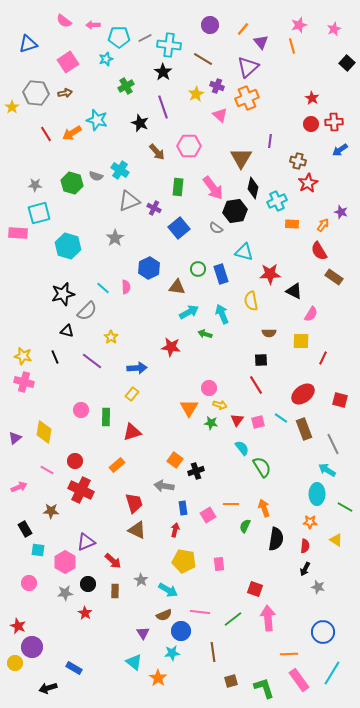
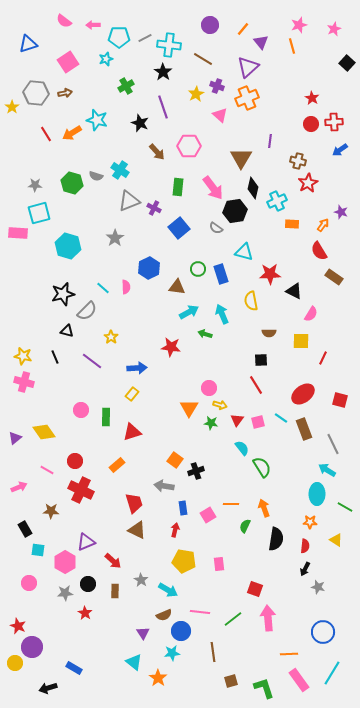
yellow diamond at (44, 432): rotated 45 degrees counterclockwise
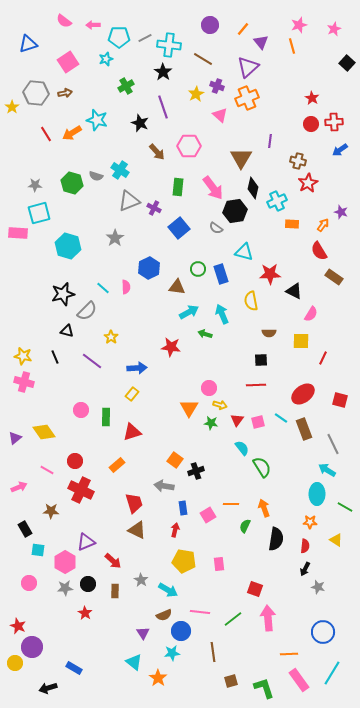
red line at (256, 385): rotated 60 degrees counterclockwise
gray star at (65, 593): moved 5 px up
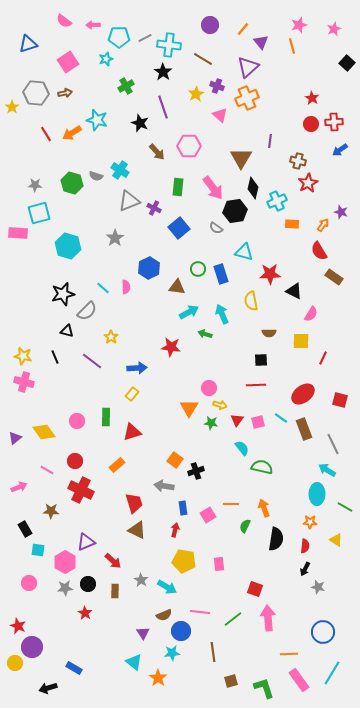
pink circle at (81, 410): moved 4 px left, 11 px down
green semicircle at (262, 467): rotated 45 degrees counterclockwise
cyan arrow at (168, 590): moved 1 px left, 3 px up
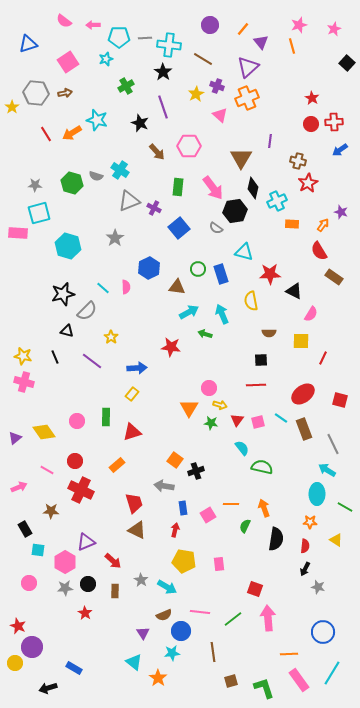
gray line at (145, 38): rotated 24 degrees clockwise
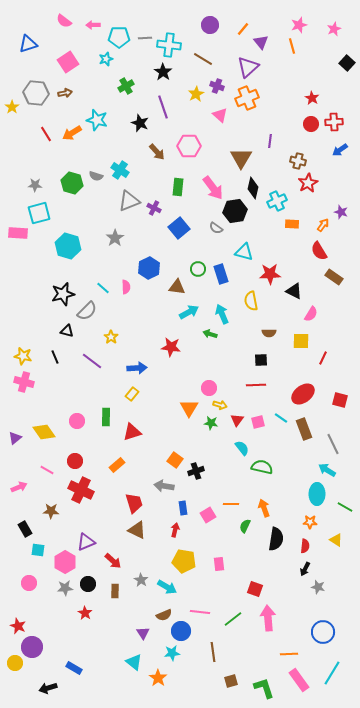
green arrow at (205, 334): moved 5 px right
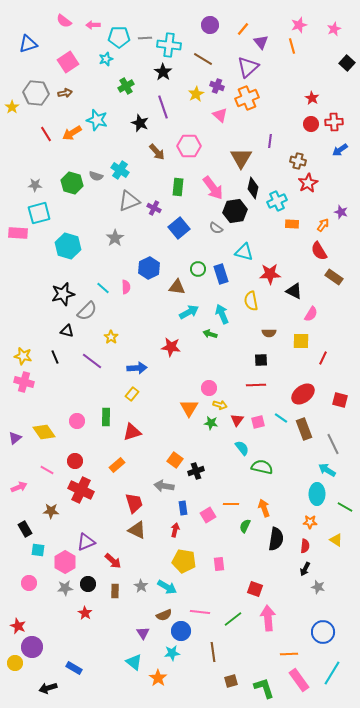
gray star at (141, 580): moved 6 px down
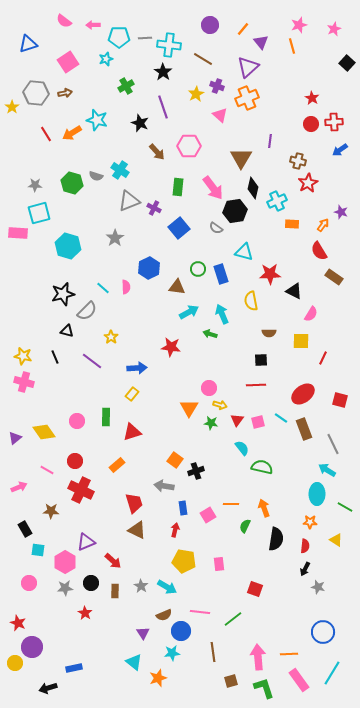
black circle at (88, 584): moved 3 px right, 1 px up
pink arrow at (268, 618): moved 10 px left, 39 px down
red star at (18, 626): moved 3 px up
blue rectangle at (74, 668): rotated 42 degrees counterclockwise
orange star at (158, 678): rotated 18 degrees clockwise
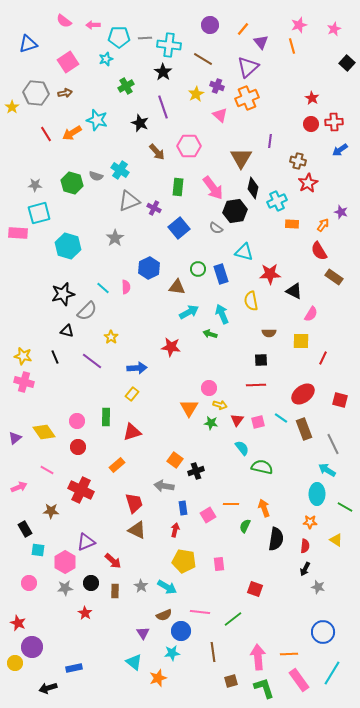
red circle at (75, 461): moved 3 px right, 14 px up
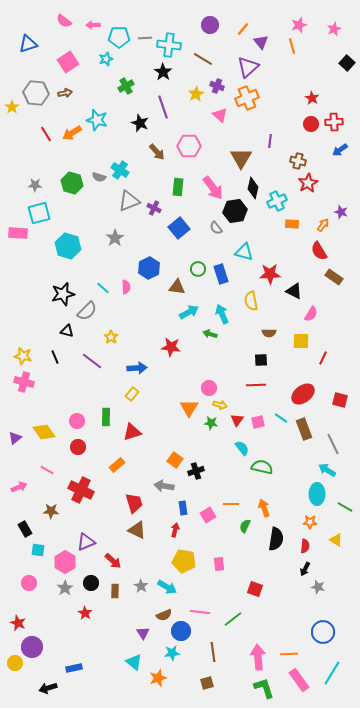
gray semicircle at (96, 176): moved 3 px right, 1 px down
gray semicircle at (216, 228): rotated 16 degrees clockwise
gray star at (65, 588): rotated 28 degrees counterclockwise
brown square at (231, 681): moved 24 px left, 2 px down
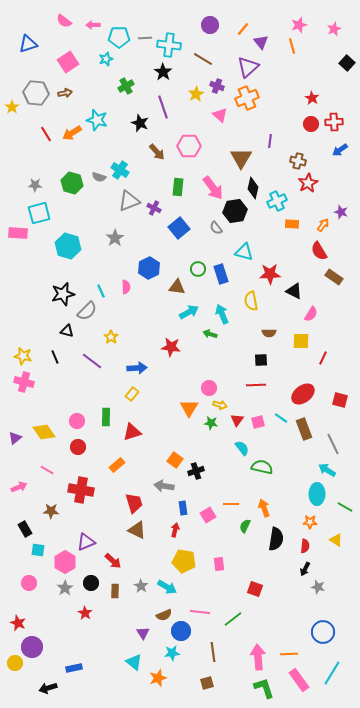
cyan line at (103, 288): moved 2 px left, 3 px down; rotated 24 degrees clockwise
red cross at (81, 490): rotated 15 degrees counterclockwise
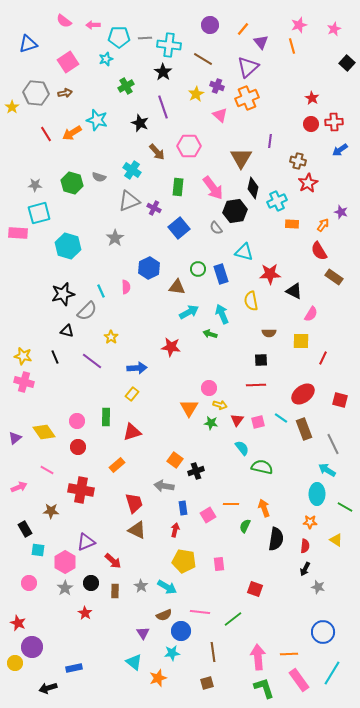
cyan cross at (120, 170): moved 12 px right
